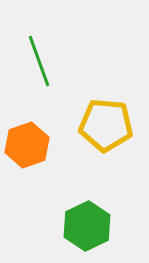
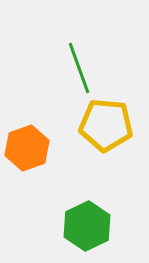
green line: moved 40 px right, 7 px down
orange hexagon: moved 3 px down
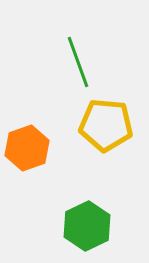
green line: moved 1 px left, 6 px up
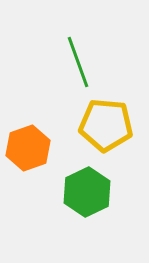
orange hexagon: moved 1 px right
green hexagon: moved 34 px up
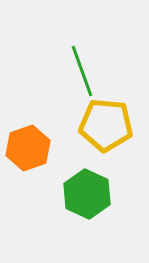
green line: moved 4 px right, 9 px down
green hexagon: moved 2 px down; rotated 9 degrees counterclockwise
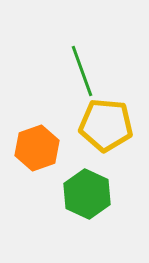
orange hexagon: moved 9 px right
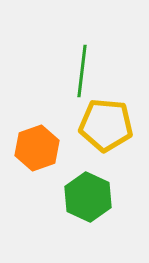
green line: rotated 27 degrees clockwise
green hexagon: moved 1 px right, 3 px down
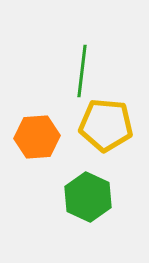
orange hexagon: moved 11 px up; rotated 15 degrees clockwise
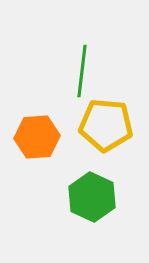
green hexagon: moved 4 px right
